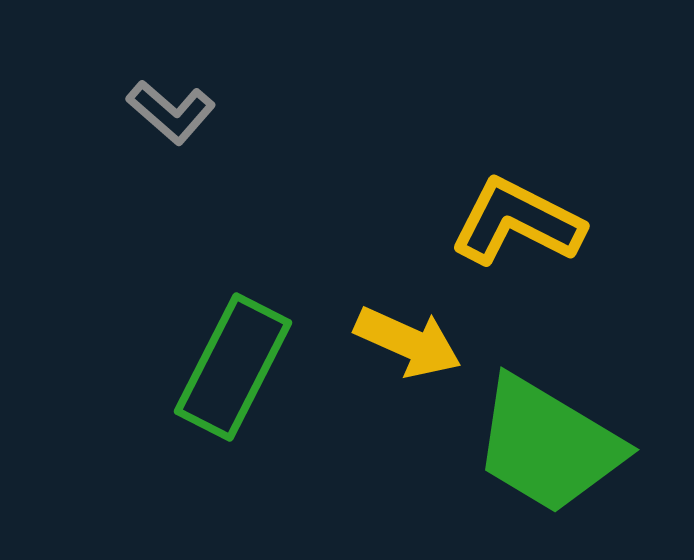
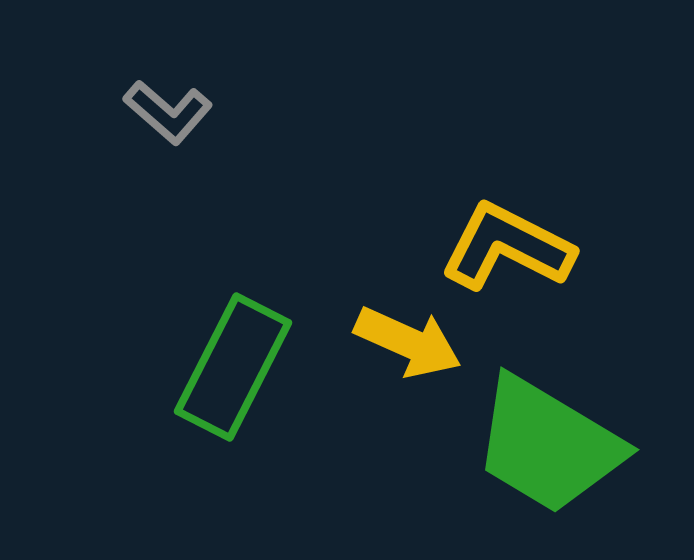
gray L-shape: moved 3 px left
yellow L-shape: moved 10 px left, 25 px down
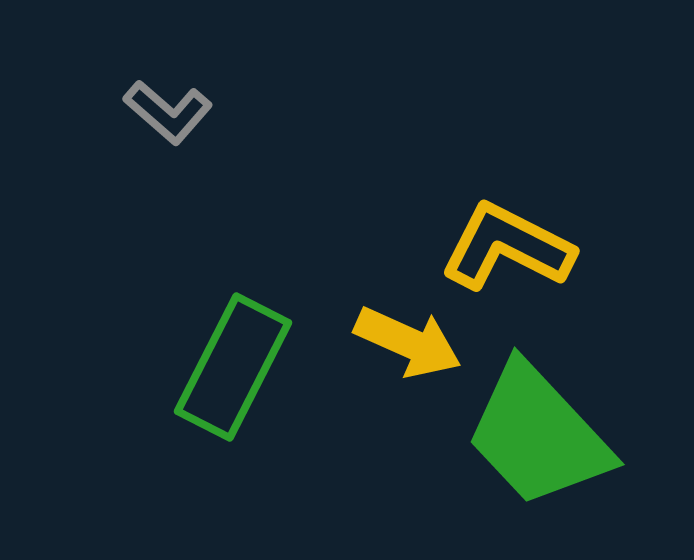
green trapezoid: moved 10 px left, 10 px up; rotated 16 degrees clockwise
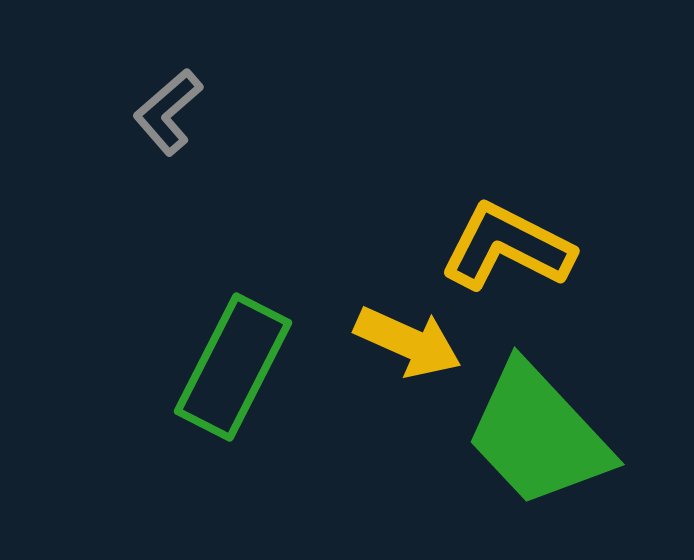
gray L-shape: rotated 98 degrees clockwise
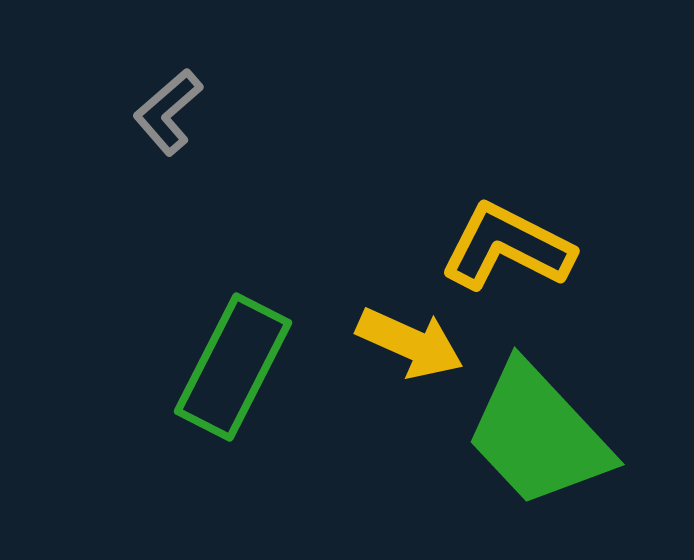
yellow arrow: moved 2 px right, 1 px down
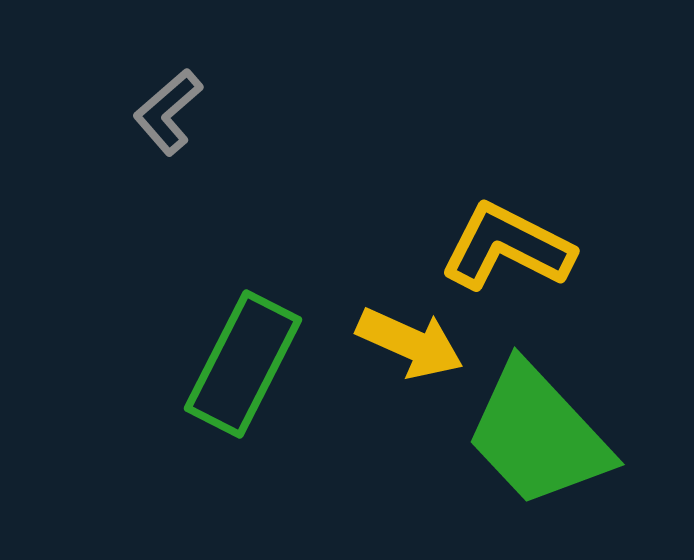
green rectangle: moved 10 px right, 3 px up
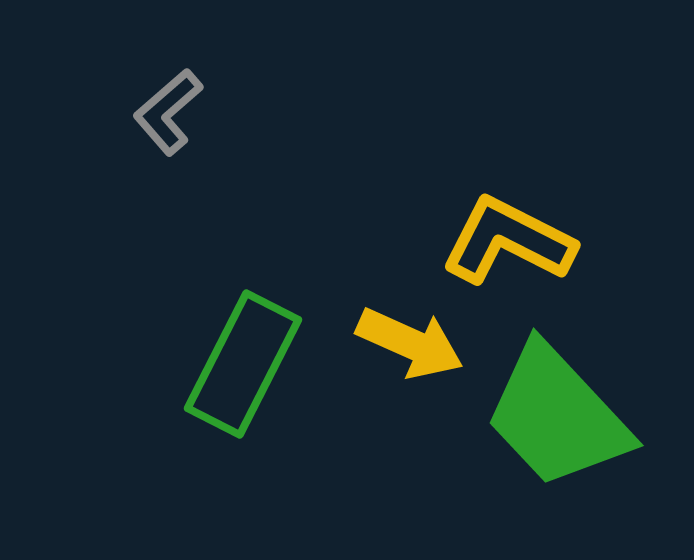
yellow L-shape: moved 1 px right, 6 px up
green trapezoid: moved 19 px right, 19 px up
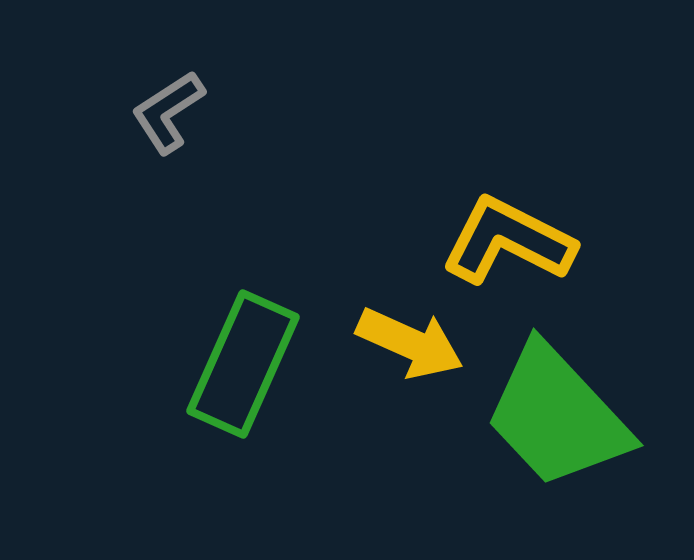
gray L-shape: rotated 8 degrees clockwise
green rectangle: rotated 3 degrees counterclockwise
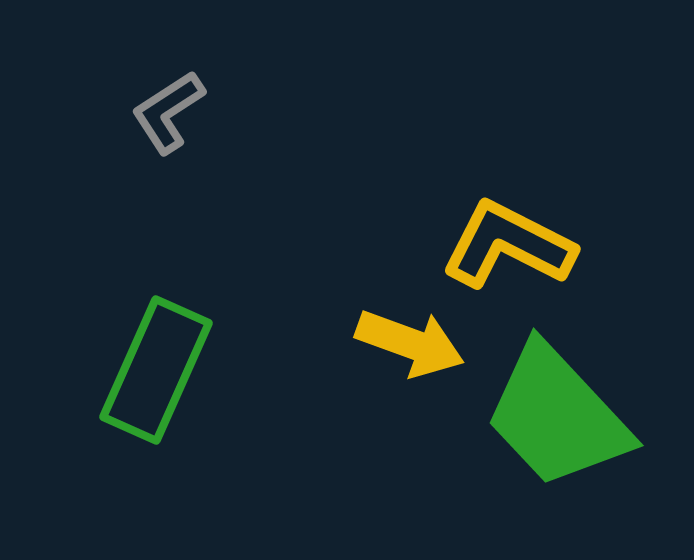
yellow L-shape: moved 4 px down
yellow arrow: rotated 4 degrees counterclockwise
green rectangle: moved 87 px left, 6 px down
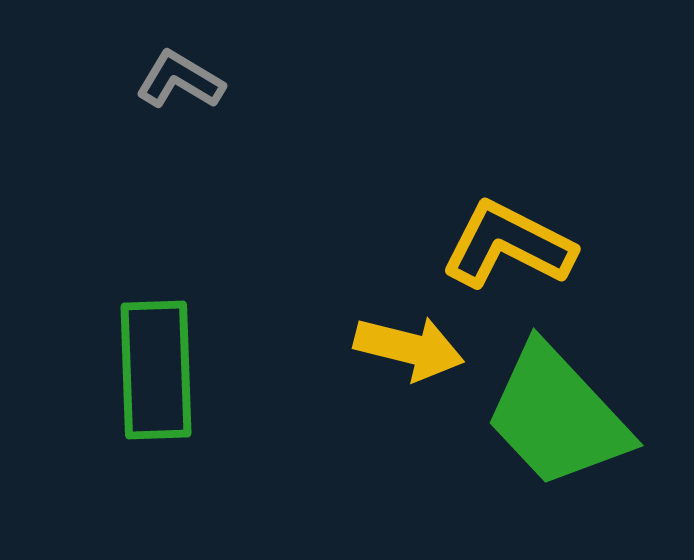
gray L-shape: moved 12 px right, 32 px up; rotated 64 degrees clockwise
yellow arrow: moved 1 px left, 5 px down; rotated 6 degrees counterclockwise
green rectangle: rotated 26 degrees counterclockwise
